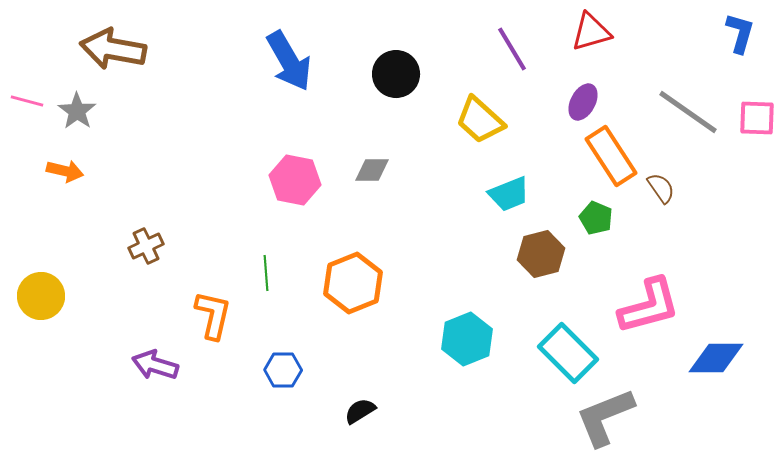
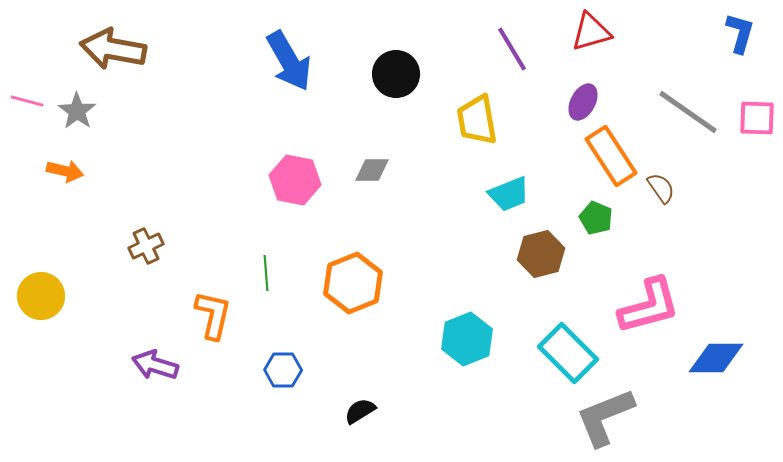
yellow trapezoid: moved 3 px left; rotated 38 degrees clockwise
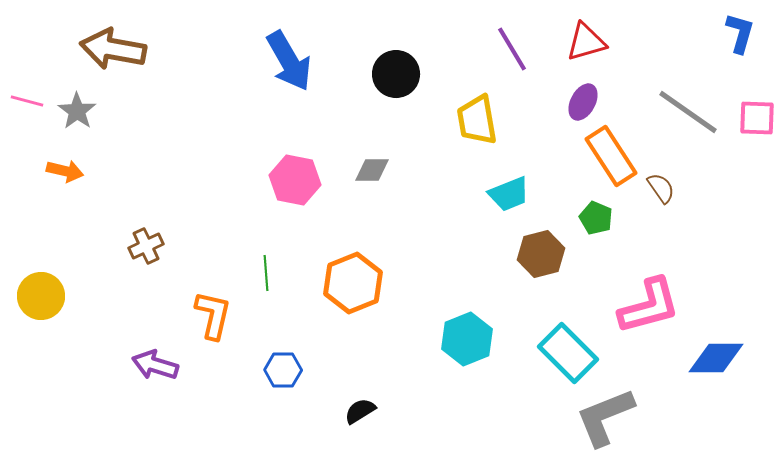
red triangle: moved 5 px left, 10 px down
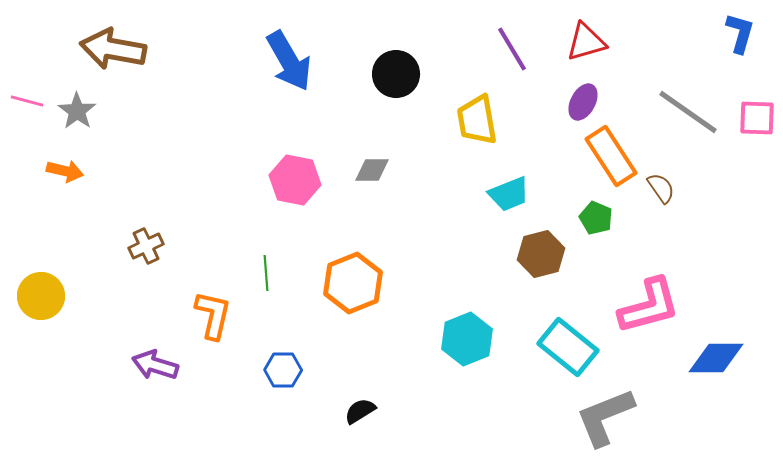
cyan rectangle: moved 6 px up; rotated 6 degrees counterclockwise
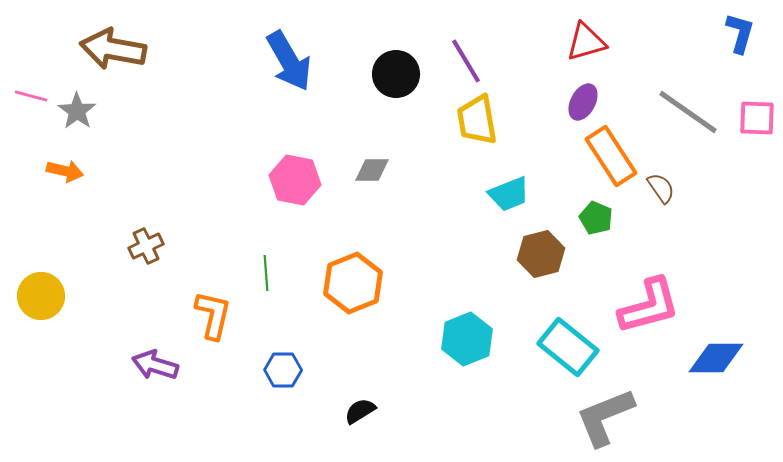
purple line: moved 46 px left, 12 px down
pink line: moved 4 px right, 5 px up
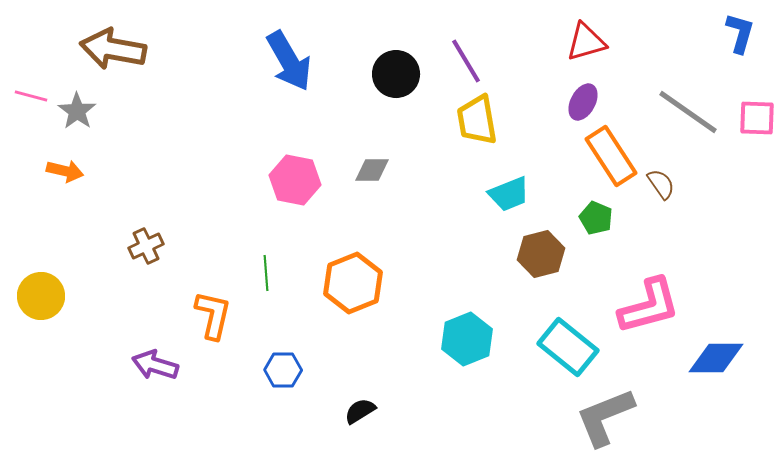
brown semicircle: moved 4 px up
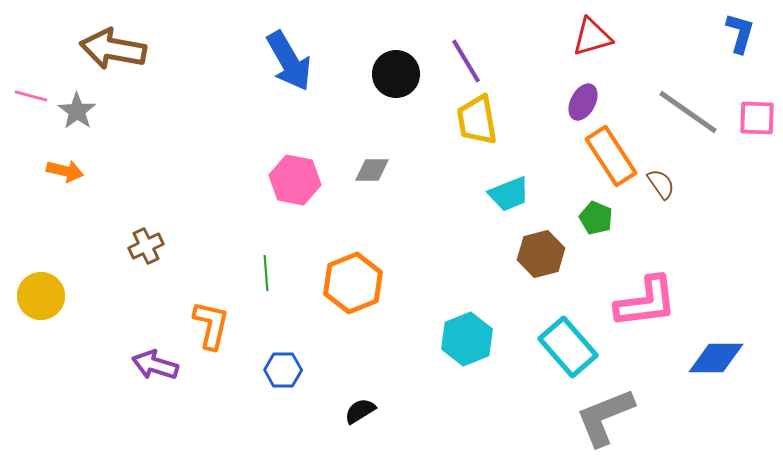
red triangle: moved 6 px right, 5 px up
pink L-shape: moved 3 px left, 4 px up; rotated 8 degrees clockwise
orange L-shape: moved 2 px left, 10 px down
cyan rectangle: rotated 10 degrees clockwise
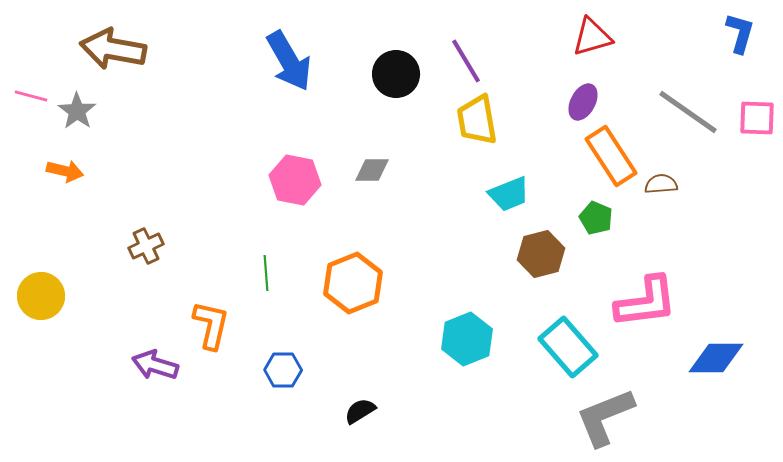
brown semicircle: rotated 60 degrees counterclockwise
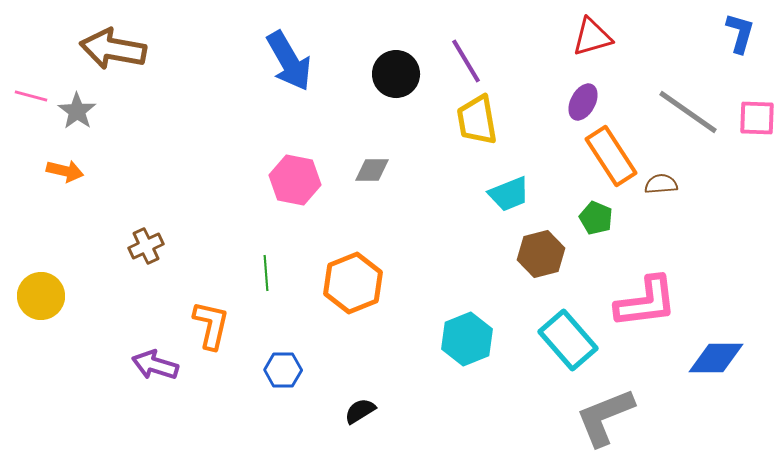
cyan rectangle: moved 7 px up
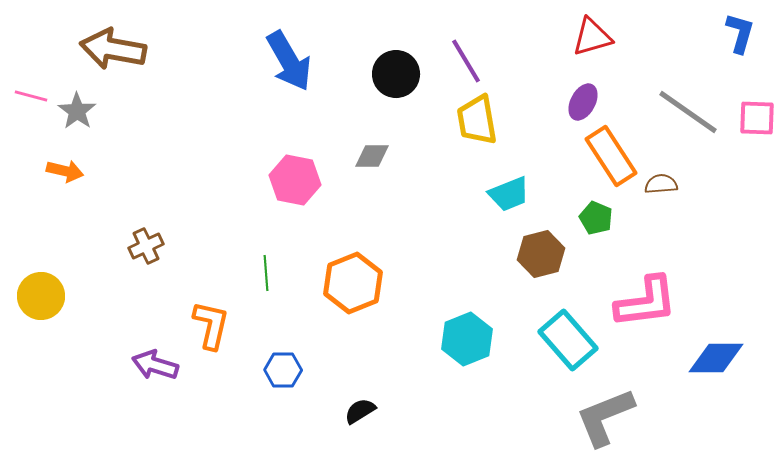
gray diamond: moved 14 px up
